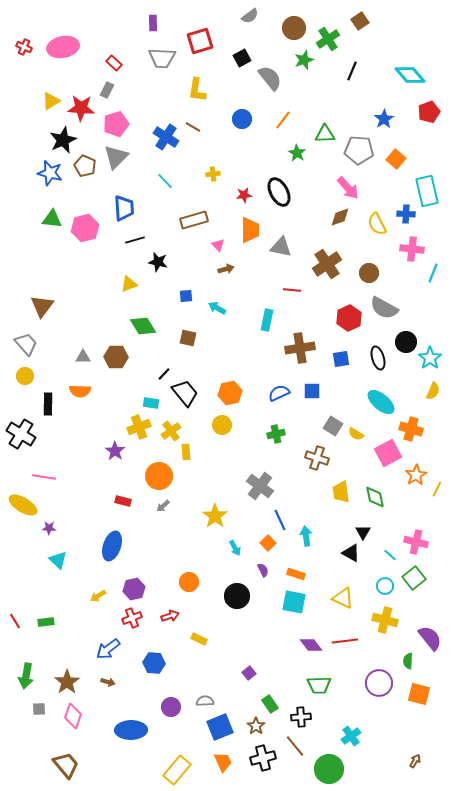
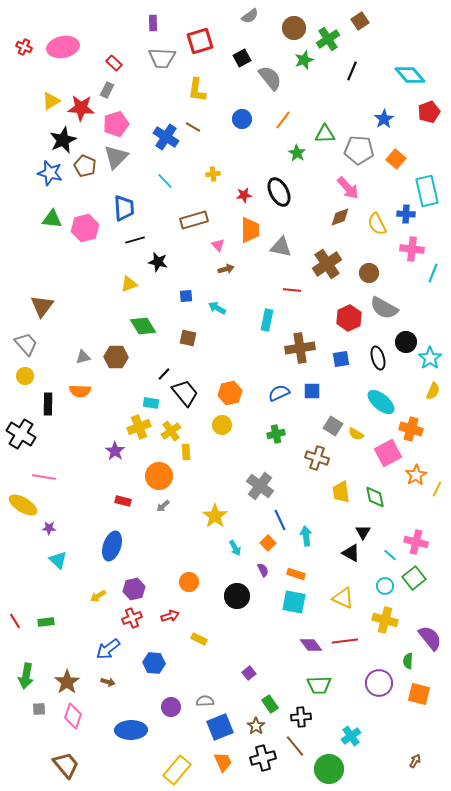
gray triangle at (83, 357): rotated 14 degrees counterclockwise
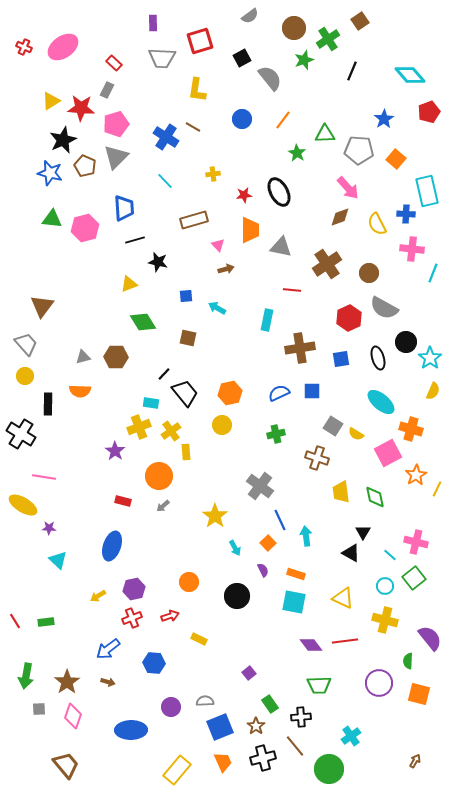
pink ellipse at (63, 47): rotated 24 degrees counterclockwise
green diamond at (143, 326): moved 4 px up
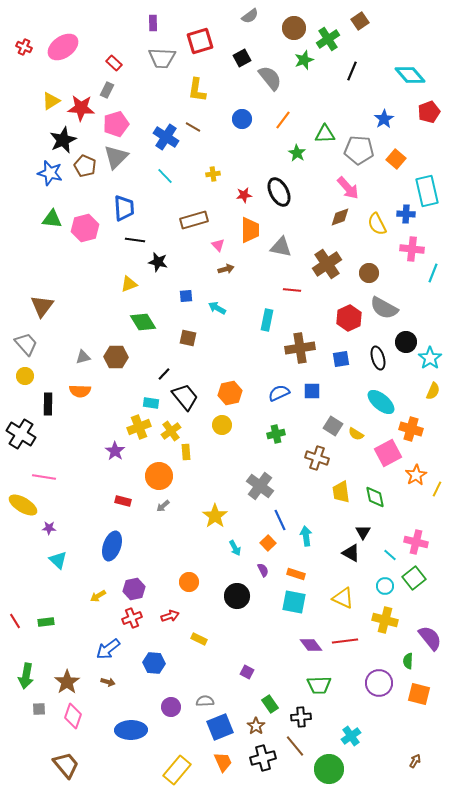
cyan line at (165, 181): moved 5 px up
black line at (135, 240): rotated 24 degrees clockwise
black trapezoid at (185, 393): moved 4 px down
purple square at (249, 673): moved 2 px left, 1 px up; rotated 24 degrees counterclockwise
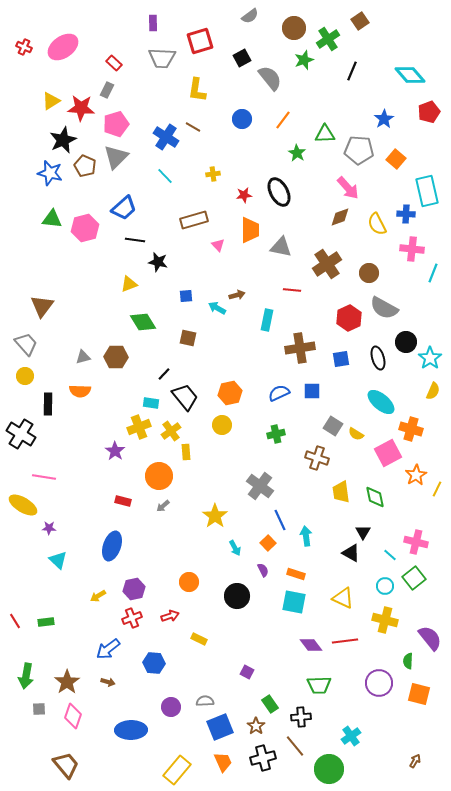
blue trapezoid at (124, 208): rotated 52 degrees clockwise
brown arrow at (226, 269): moved 11 px right, 26 px down
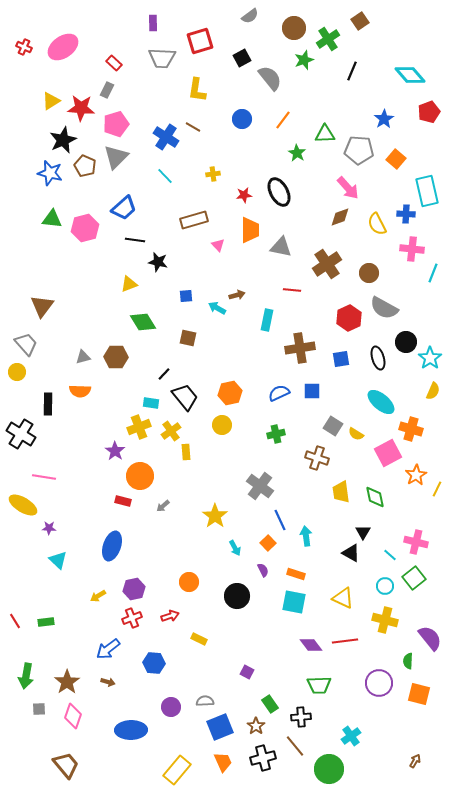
yellow circle at (25, 376): moved 8 px left, 4 px up
orange circle at (159, 476): moved 19 px left
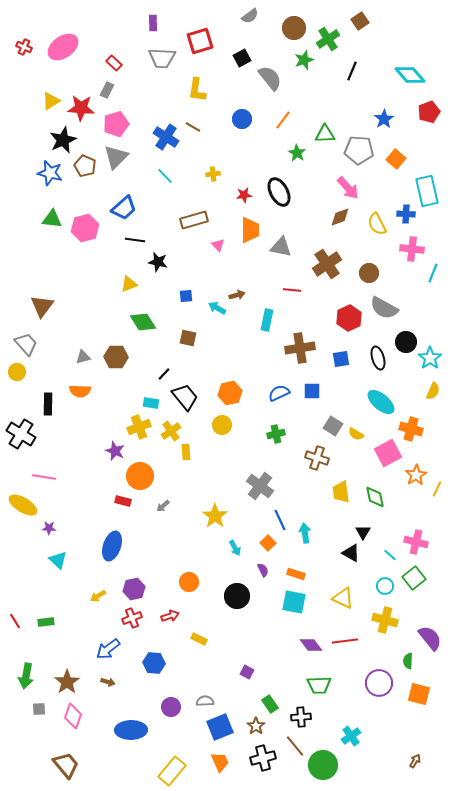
purple star at (115, 451): rotated 12 degrees counterclockwise
cyan arrow at (306, 536): moved 1 px left, 3 px up
orange trapezoid at (223, 762): moved 3 px left
green circle at (329, 769): moved 6 px left, 4 px up
yellow rectangle at (177, 770): moved 5 px left, 1 px down
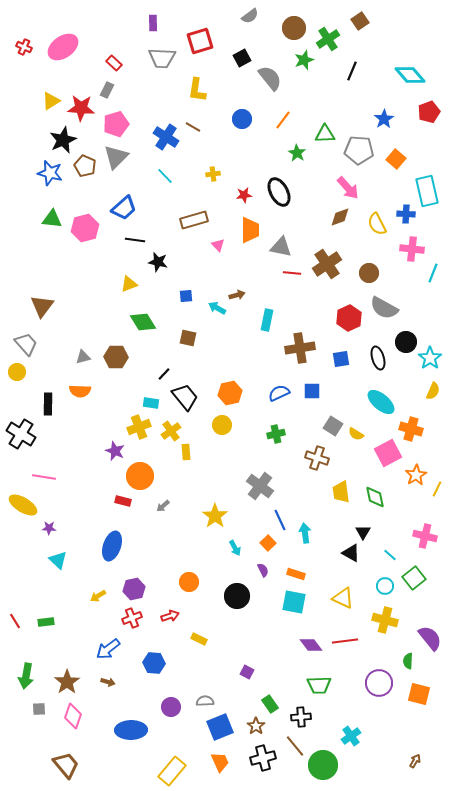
red line at (292, 290): moved 17 px up
pink cross at (416, 542): moved 9 px right, 6 px up
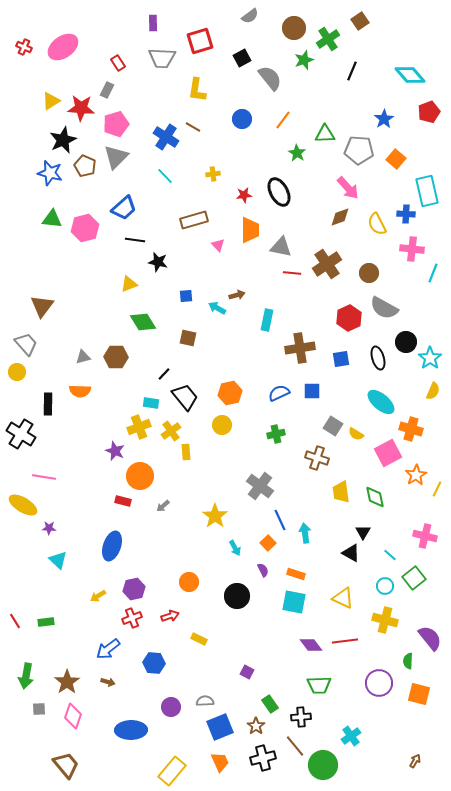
red rectangle at (114, 63): moved 4 px right; rotated 14 degrees clockwise
